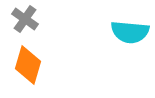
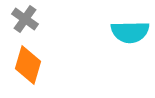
cyan semicircle: rotated 6 degrees counterclockwise
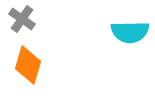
gray cross: moved 3 px left
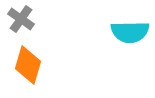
gray cross: moved 1 px left
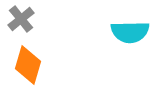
gray cross: rotated 16 degrees clockwise
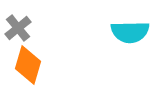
gray cross: moved 3 px left, 9 px down
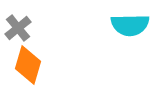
cyan semicircle: moved 7 px up
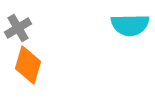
gray cross: rotated 8 degrees clockwise
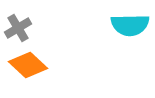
orange diamond: rotated 63 degrees counterclockwise
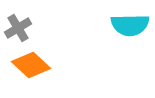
orange diamond: moved 3 px right
